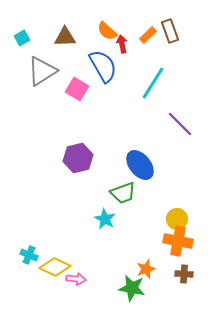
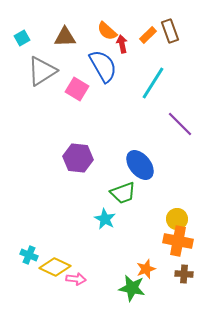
purple hexagon: rotated 20 degrees clockwise
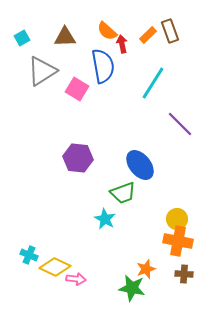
blue semicircle: rotated 20 degrees clockwise
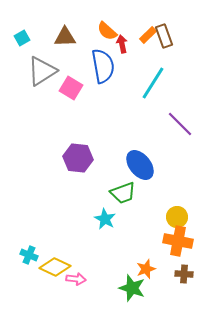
brown rectangle: moved 6 px left, 5 px down
pink square: moved 6 px left, 1 px up
yellow circle: moved 2 px up
green star: rotated 8 degrees clockwise
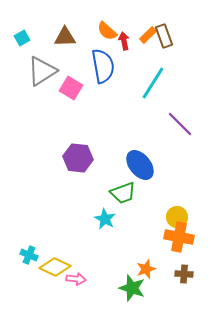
red arrow: moved 2 px right, 3 px up
orange cross: moved 1 px right, 4 px up
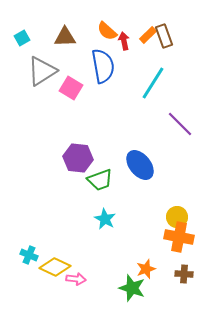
green trapezoid: moved 23 px left, 13 px up
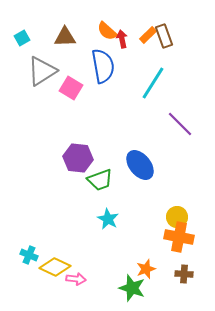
red arrow: moved 2 px left, 2 px up
cyan star: moved 3 px right
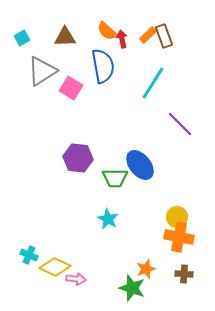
green trapezoid: moved 15 px right, 2 px up; rotated 20 degrees clockwise
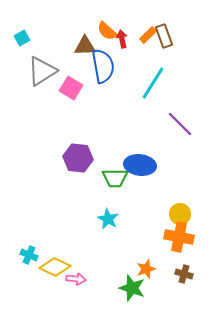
brown triangle: moved 20 px right, 9 px down
blue ellipse: rotated 44 degrees counterclockwise
yellow circle: moved 3 px right, 3 px up
brown cross: rotated 12 degrees clockwise
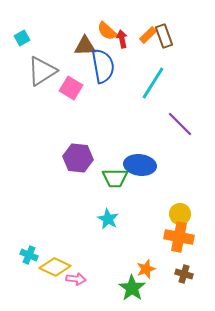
green star: rotated 16 degrees clockwise
